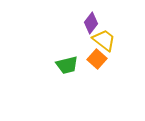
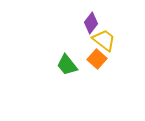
green trapezoid: rotated 65 degrees clockwise
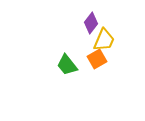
yellow trapezoid: rotated 75 degrees clockwise
orange square: rotated 18 degrees clockwise
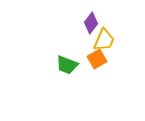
green trapezoid: rotated 30 degrees counterclockwise
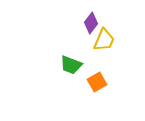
orange square: moved 23 px down
green trapezoid: moved 4 px right
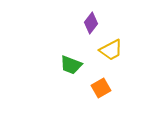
yellow trapezoid: moved 7 px right, 10 px down; rotated 40 degrees clockwise
orange square: moved 4 px right, 6 px down
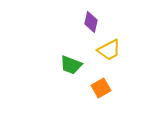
purple diamond: moved 1 px up; rotated 25 degrees counterclockwise
yellow trapezoid: moved 2 px left
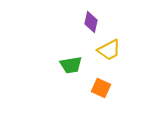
green trapezoid: rotated 30 degrees counterclockwise
orange square: rotated 36 degrees counterclockwise
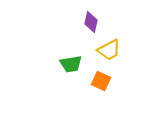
green trapezoid: moved 1 px up
orange square: moved 7 px up
